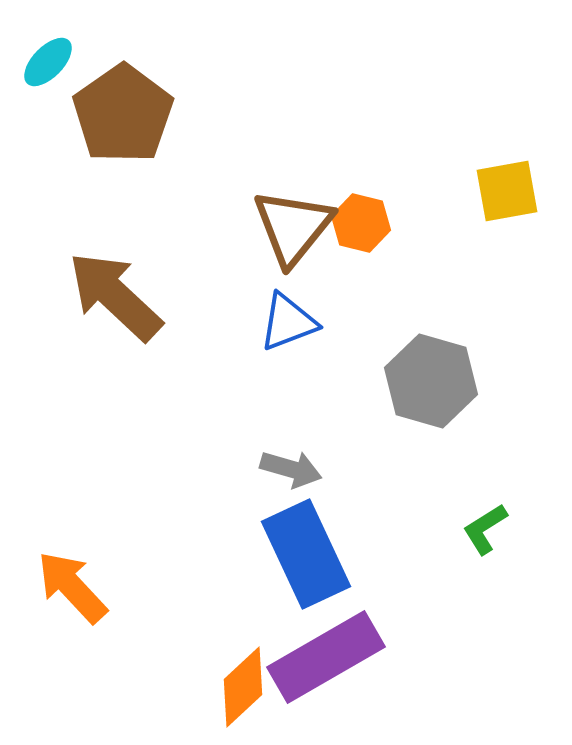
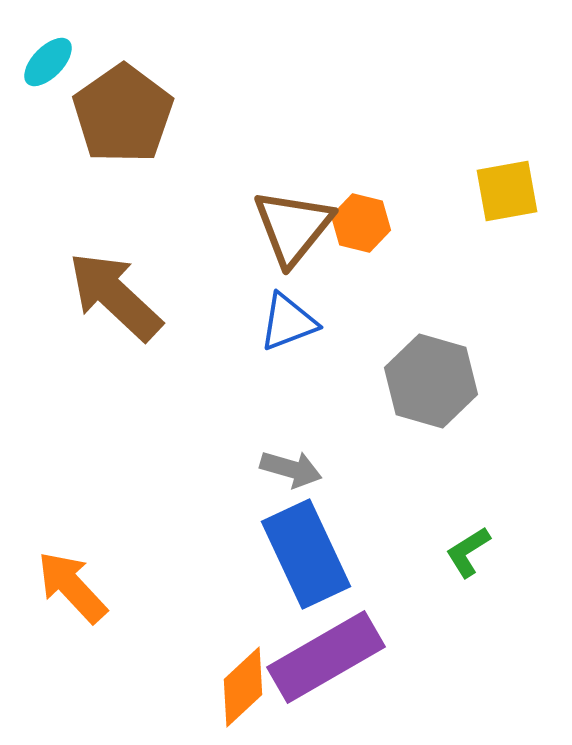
green L-shape: moved 17 px left, 23 px down
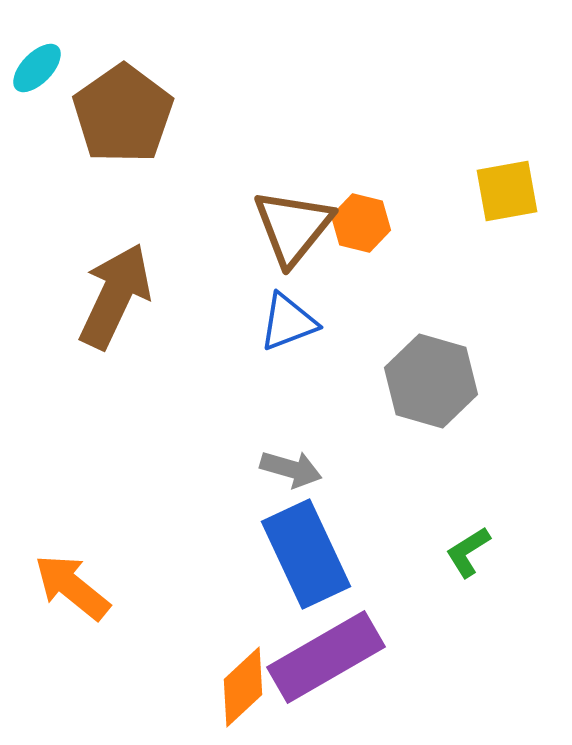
cyan ellipse: moved 11 px left, 6 px down
brown arrow: rotated 72 degrees clockwise
orange arrow: rotated 8 degrees counterclockwise
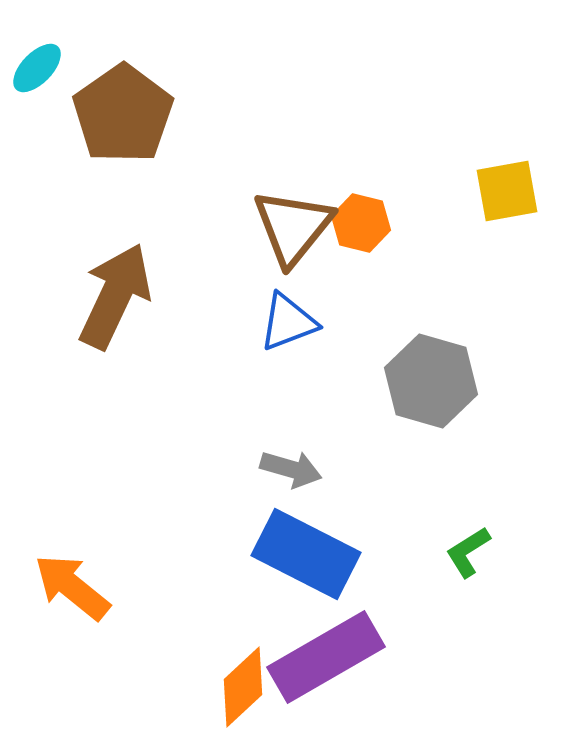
blue rectangle: rotated 38 degrees counterclockwise
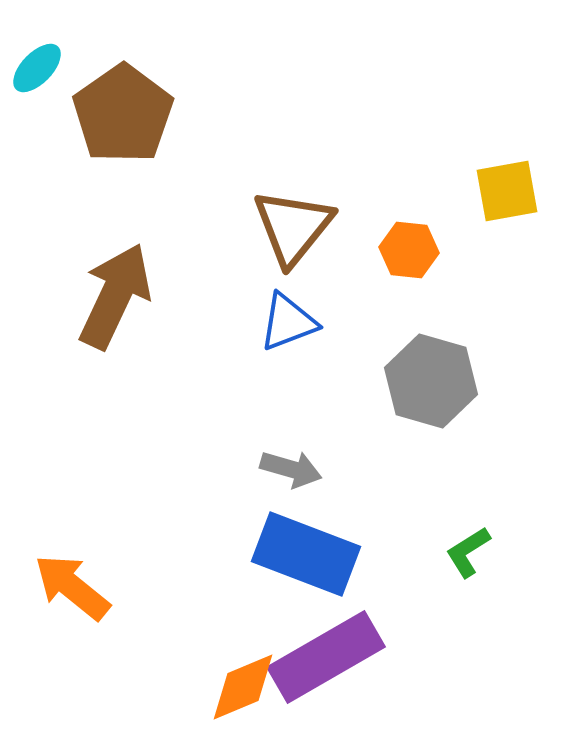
orange hexagon: moved 48 px right, 27 px down; rotated 8 degrees counterclockwise
blue rectangle: rotated 6 degrees counterclockwise
orange diamond: rotated 20 degrees clockwise
